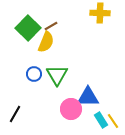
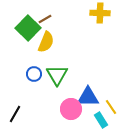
brown line: moved 6 px left, 7 px up
yellow line: moved 2 px left, 14 px up
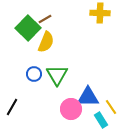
black line: moved 3 px left, 7 px up
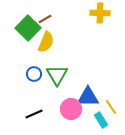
black line: moved 22 px right, 7 px down; rotated 36 degrees clockwise
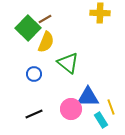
green triangle: moved 11 px right, 12 px up; rotated 20 degrees counterclockwise
yellow line: rotated 14 degrees clockwise
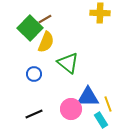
green square: moved 2 px right
yellow line: moved 3 px left, 3 px up
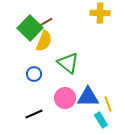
brown line: moved 1 px right, 3 px down
yellow semicircle: moved 2 px left, 1 px up
pink circle: moved 6 px left, 11 px up
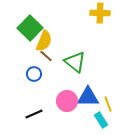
brown line: moved 34 px down; rotated 72 degrees clockwise
green triangle: moved 7 px right, 1 px up
pink circle: moved 2 px right, 3 px down
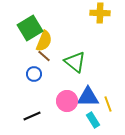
green square: rotated 15 degrees clockwise
brown line: moved 2 px left
black line: moved 2 px left, 2 px down
cyan rectangle: moved 8 px left
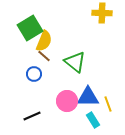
yellow cross: moved 2 px right
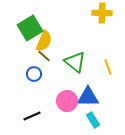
yellow line: moved 37 px up
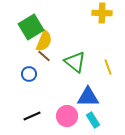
green square: moved 1 px right, 1 px up
blue circle: moved 5 px left
pink circle: moved 15 px down
